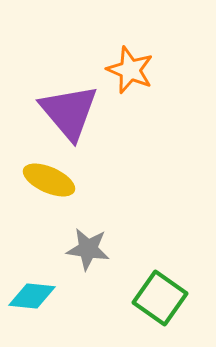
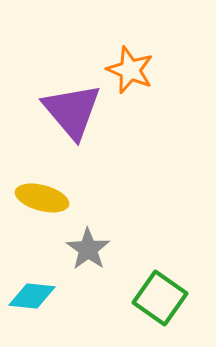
purple triangle: moved 3 px right, 1 px up
yellow ellipse: moved 7 px left, 18 px down; rotated 9 degrees counterclockwise
gray star: rotated 27 degrees clockwise
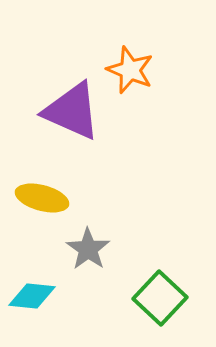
purple triangle: rotated 26 degrees counterclockwise
green square: rotated 8 degrees clockwise
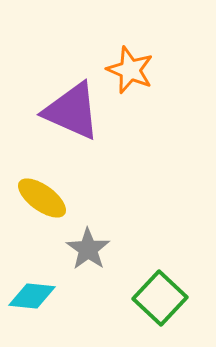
yellow ellipse: rotated 21 degrees clockwise
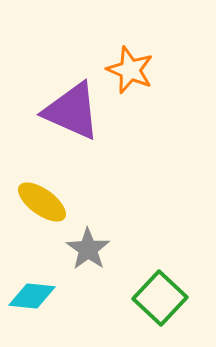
yellow ellipse: moved 4 px down
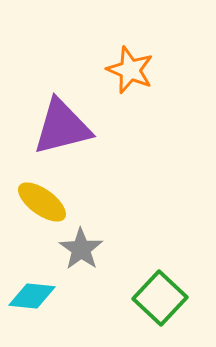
purple triangle: moved 10 px left, 16 px down; rotated 38 degrees counterclockwise
gray star: moved 7 px left
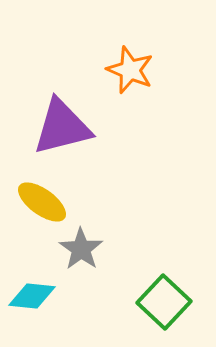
green square: moved 4 px right, 4 px down
